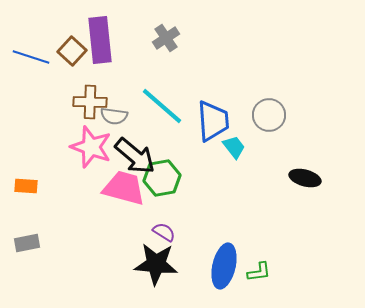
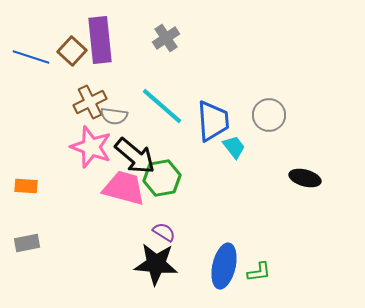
brown cross: rotated 28 degrees counterclockwise
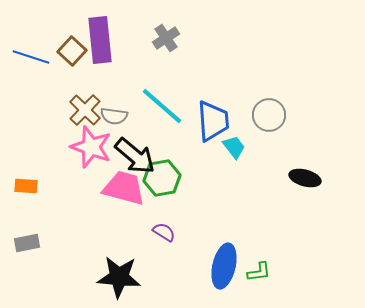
brown cross: moved 5 px left, 8 px down; rotated 20 degrees counterclockwise
black star: moved 37 px left, 13 px down
